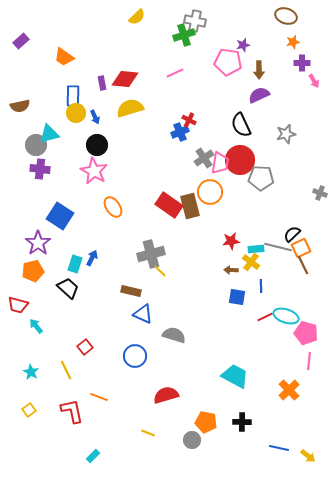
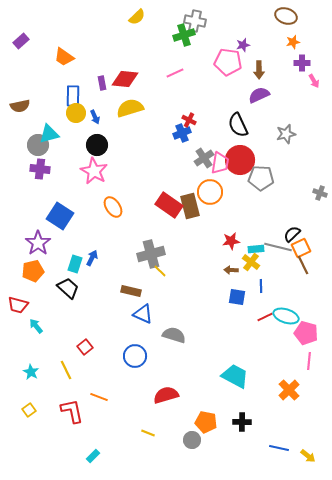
black semicircle at (241, 125): moved 3 px left
blue cross at (180, 132): moved 2 px right, 1 px down
gray circle at (36, 145): moved 2 px right
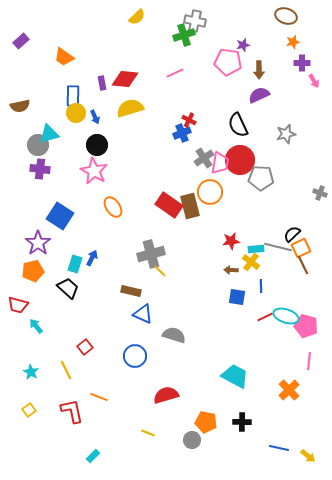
pink pentagon at (306, 333): moved 7 px up
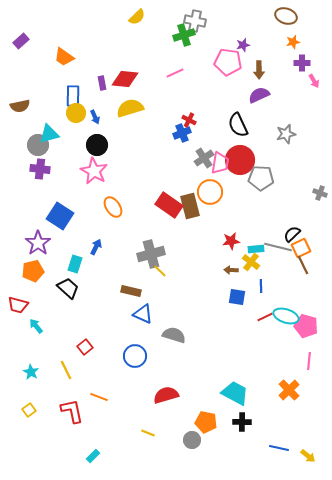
blue arrow at (92, 258): moved 4 px right, 11 px up
cyan trapezoid at (235, 376): moved 17 px down
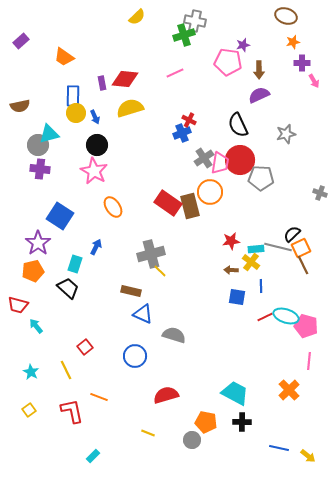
red rectangle at (169, 205): moved 1 px left, 2 px up
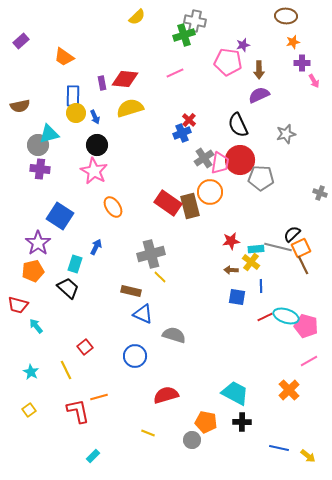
brown ellipse at (286, 16): rotated 15 degrees counterclockwise
red cross at (189, 120): rotated 16 degrees clockwise
yellow line at (160, 271): moved 6 px down
pink line at (309, 361): rotated 54 degrees clockwise
orange line at (99, 397): rotated 36 degrees counterclockwise
red L-shape at (72, 411): moved 6 px right
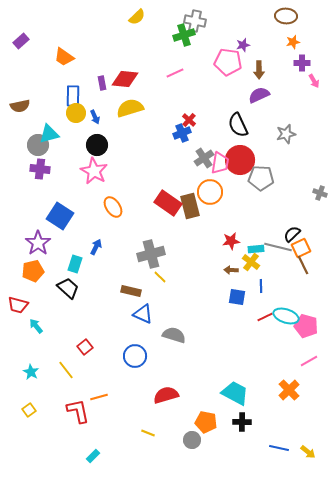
yellow line at (66, 370): rotated 12 degrees counterclockwise
yellow arrow at (308, 456): moved 4 px up
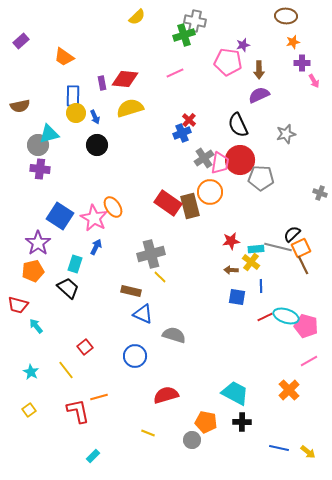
pink star at (94, 171): moved 47 px down
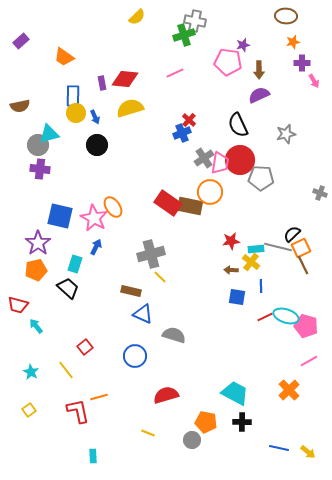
brown rectangle at (190, 206): rotated 65 degrees counterclockwise
blue square at (60, 216): rotated 20 degrees counterclockwise
orange pentagon at (33, 271): moved 3 px right, 1 px up
cyan rectangle at (93, 456): rotated 48 degrees counterclockwise
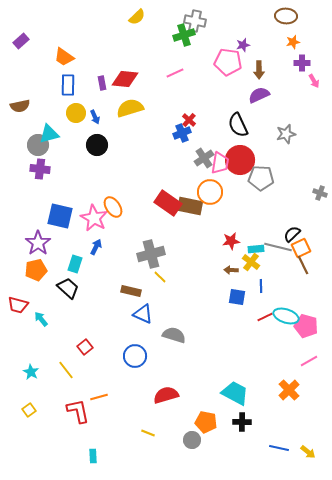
blue rectangle at (73, 96): moved 5 px left, 11 px up
cyan arrow at (36, 326): moved 5 px right, 7 px up
